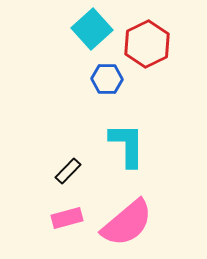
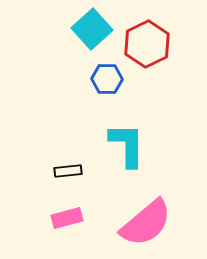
black rectangle: rotated 40 degrees clockwise
pink semicircle: moved 19 px right
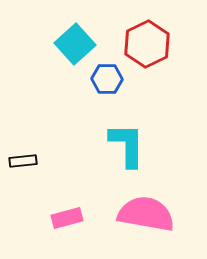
cyan square: moved 17 px left, 15 px down
black rectangle: moved 45 px left, 10 px up
pink semicircle: moved 9 px up; rotated 130 degrees counterclockwise
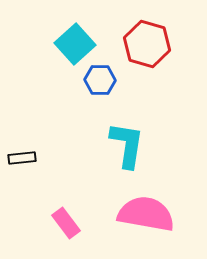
red hexagon: rotated 18 degrees counterclockwise
blue hexagon: moved 7 px left, 1 px down
cyan L-shape: rotated 9 degrees clockwise
black rectangle: moved 1 px left, 3 px up
pink rectangle: moved 1 px left, 5 px down; rotated 68 degrees clockwise
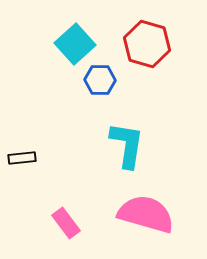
pink semicircle: rotated 6 degrees clockwise
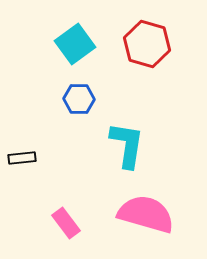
cyan square: rotated 6 degrees clockwise
blue hexagon: moved 21 px left, 19 px down
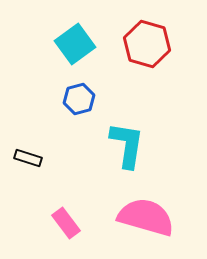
blue hexagon: rotated 16 degrees counterclockwise
black rectangle: moved 6 px right; rotated 24 degrees clockwise
pink semicircle: moved 3 px down
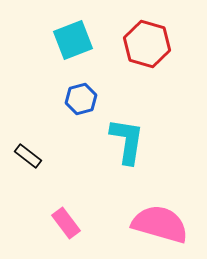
cyan square: moved 2 px left, 4 px up; rotated 15 degrees clockwise
blue hexagon: moved 2 px right
cyan L-shape: moved 4 px up
black rectangle: moved 2 px up; rotated 20 degrees clockwise
pink semicircle: moved 14 px right, 7 px down
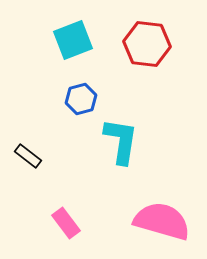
red hexagon: rotated 9 degrees counterclockwise
cyan L-shape: moved 6 px left
pink semicircle: moved 2 px right, 3 px up
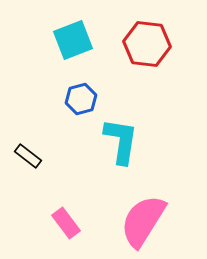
pink semicircle: moved 19 px left; rotated 74 degrees counterclockwise
